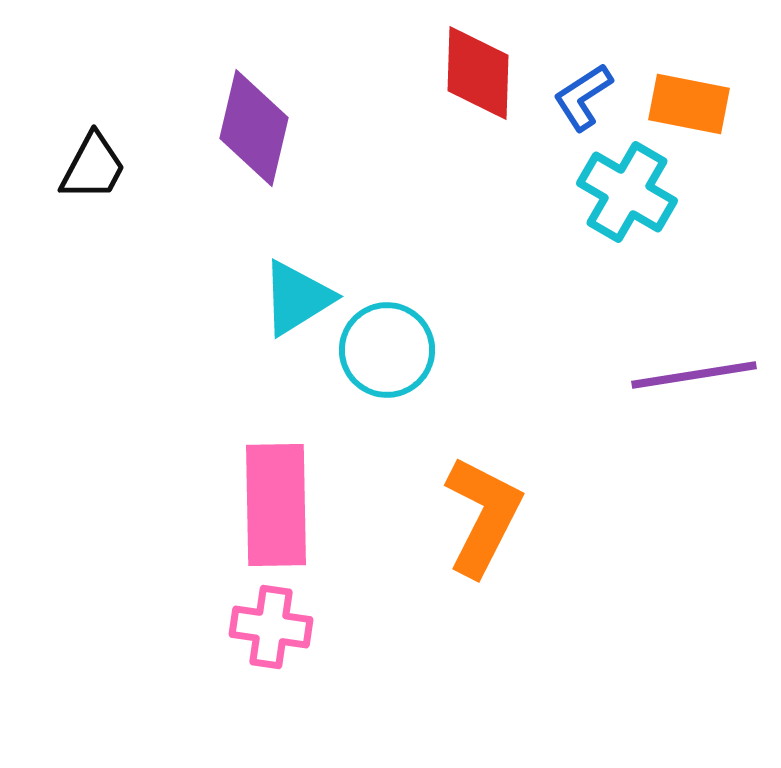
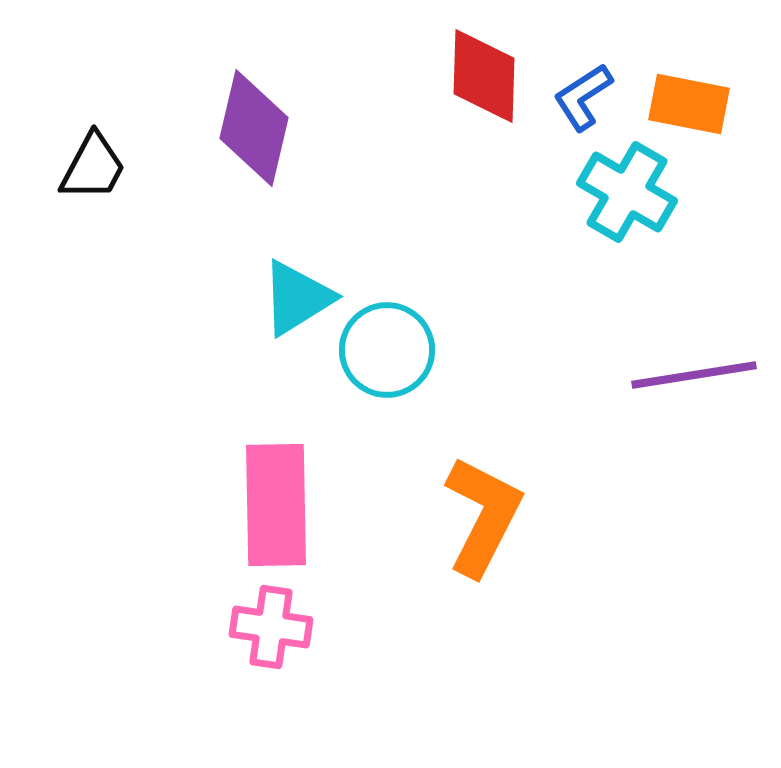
red diamond: moved 6 px right, 3 px down
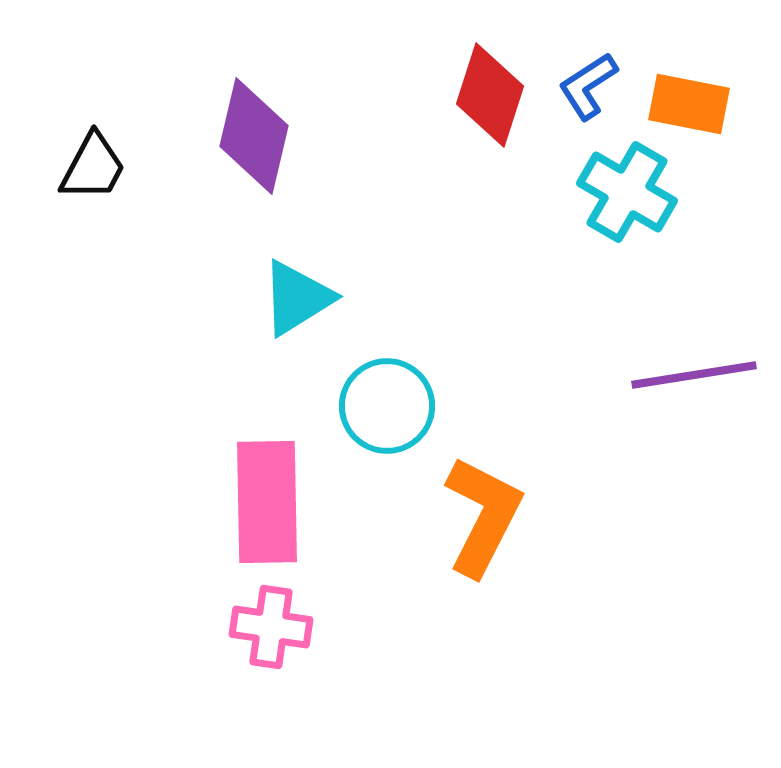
red diamond: moved 6 px right, 19 px down; rotated 16 degrees clockwise
blue L-shape: moved 5 px right, 11 px up
purple diamond: moved 8 px down
cyan circle: moved 56 px down
pink rectangle: moved 9 px left, 3 px up
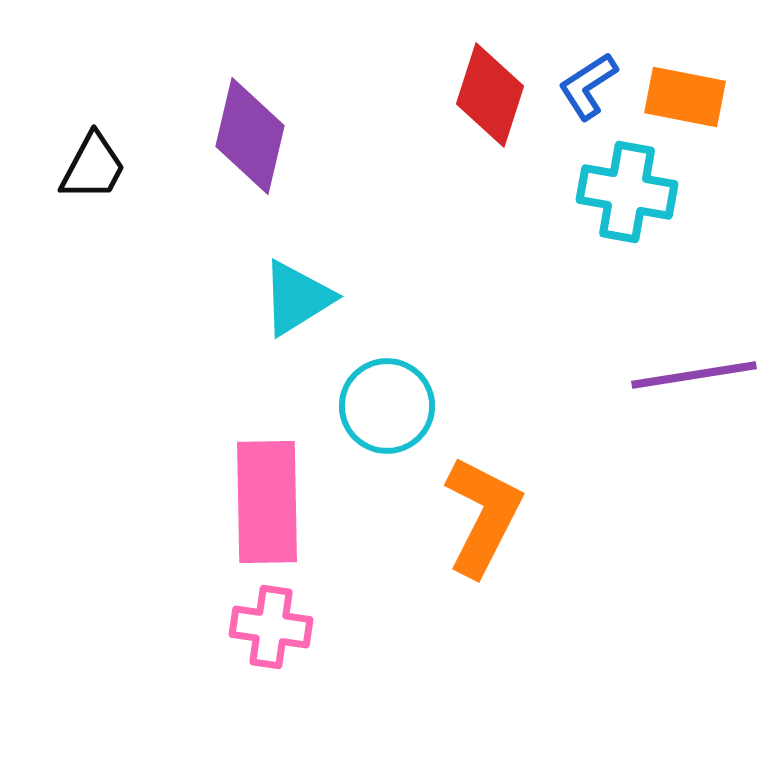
orange rectangle: moved 4 px left, 7 px up
purple diamond: moved 4 px left
cyan cross: rotated 20 degrees counterclockwise
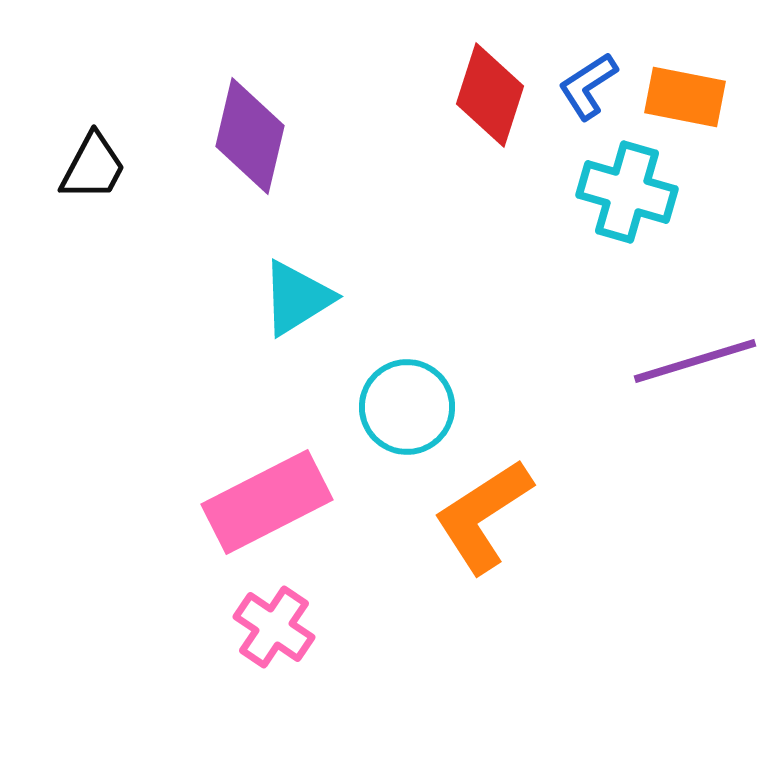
cyan cross: rotated 6 degrees clockwise
purple line: moved 1 px right, 14 px up; rotated 8 degrees counterclockwise
cyan circle: moved 20 px right, 1 px down
pink rectangle: rotated 64 degrees clockwise
orange L-shape: rotated 150 degrees counterclockwise
pink cross: moved 3 px right; rotated 26 degrees clockwise
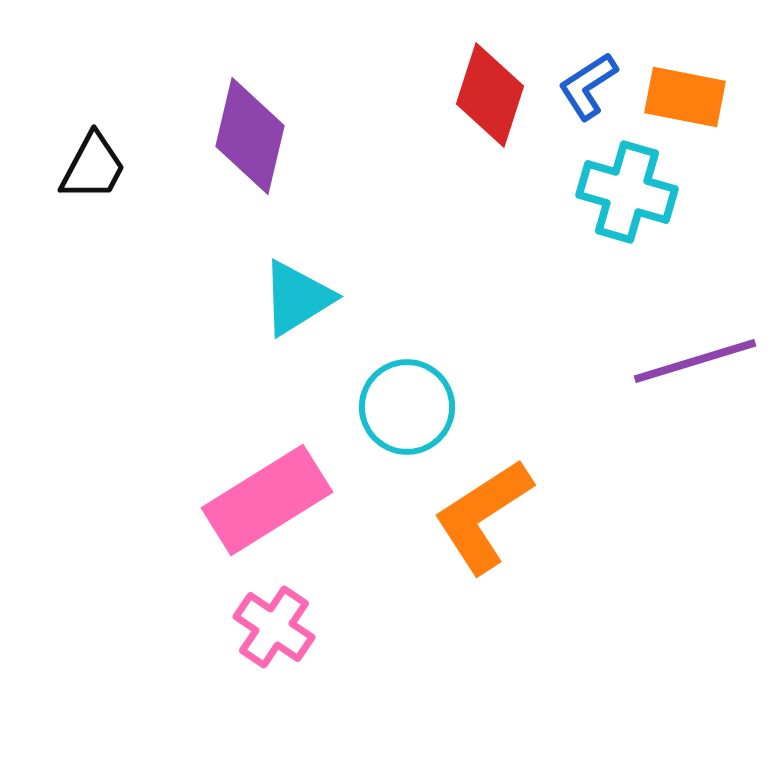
pink rectangle: moved 2 px up; rotated 5 degrees counterclockwise
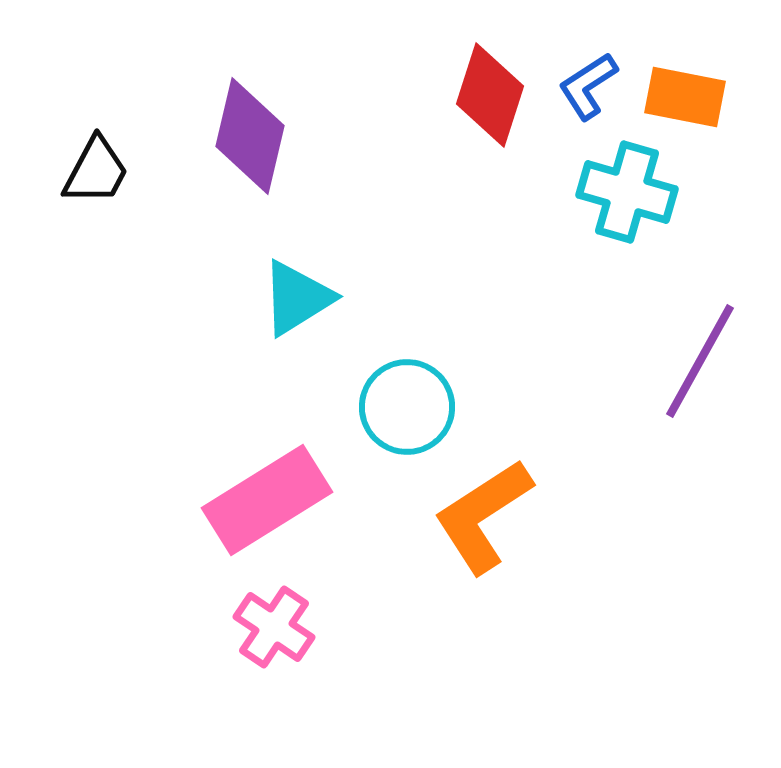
black trapezoid: moved 3 px right, 4 px down
purple line: moved 5 px right; rotated 44 degrees counterclockwise
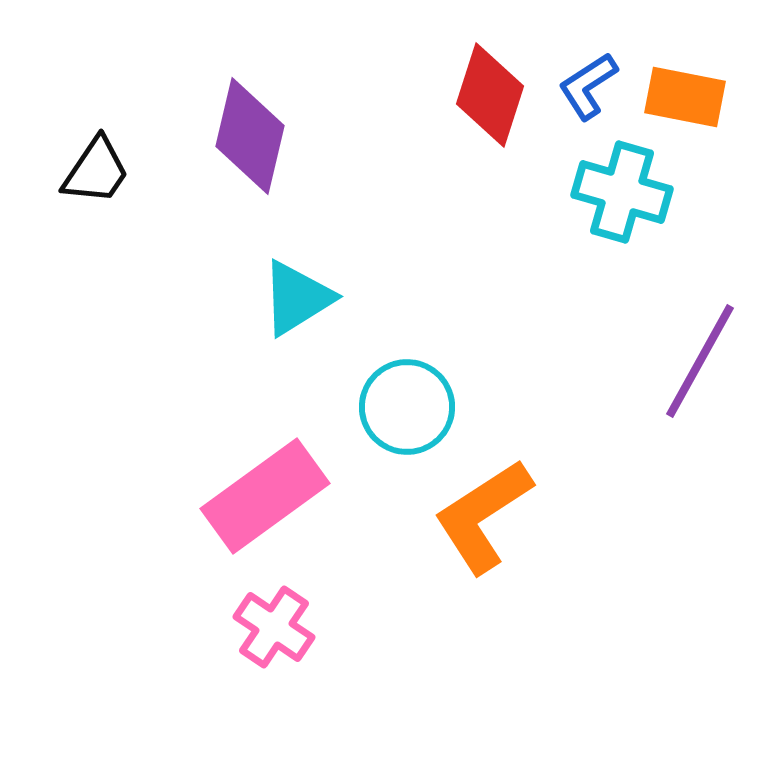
black trapezoid: rotated 6 degrees clockwise
cyan cross: moved 5 px left
pink rectangle: moved 2 px left, 4 px up; rotated 4 degrees counterclockwise
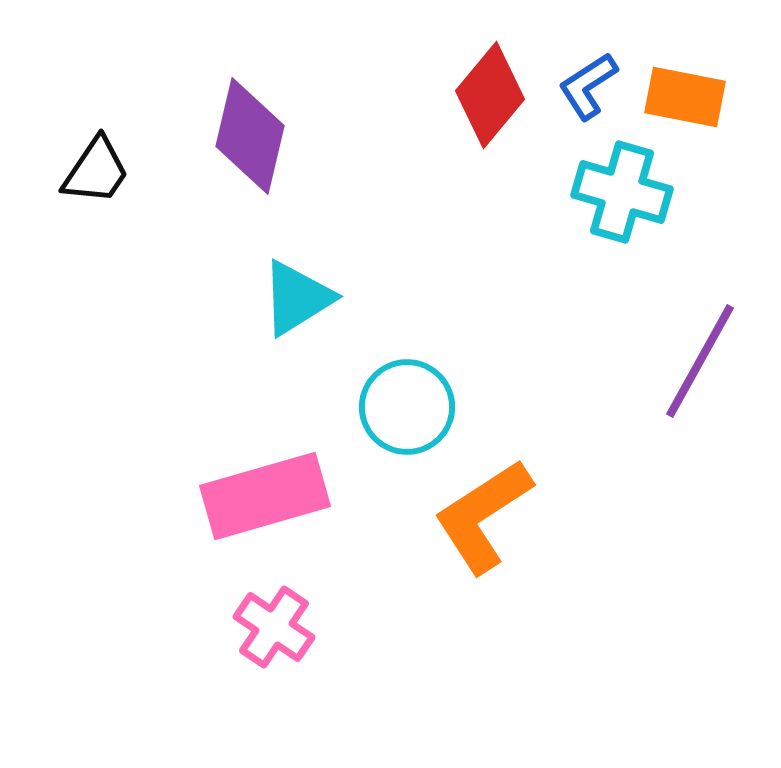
red diamond: rotated 22 degrees clockwise
pink rectangle: rotated 20 degrees clockwise
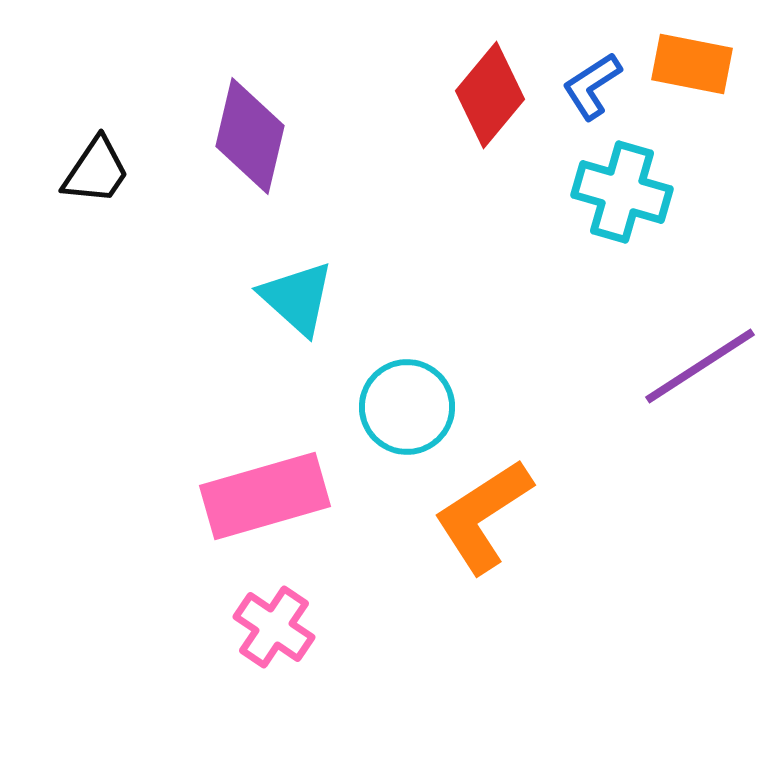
blue L-shape: moved 4 px right
orange rectangle: moved 7 px right, 33 px up
cyan triangle: rotated 46 degrees counterclockwise
purple line: moved 5 px down; rotated 28 degrees clockwise
